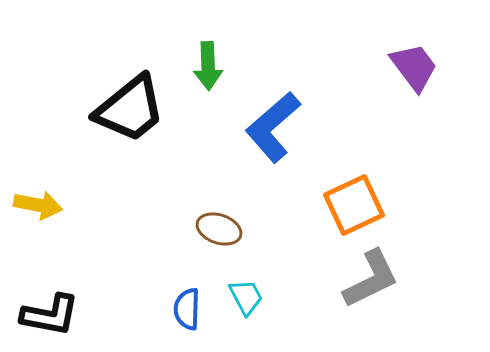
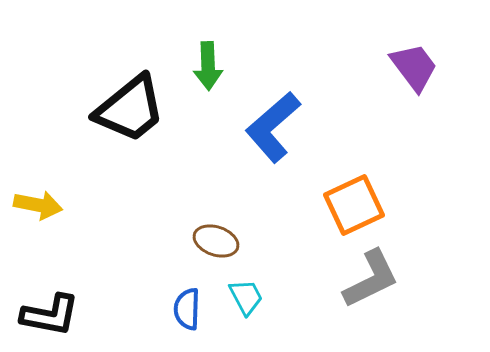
brown ellipse: moved 3 px left, 12 px down
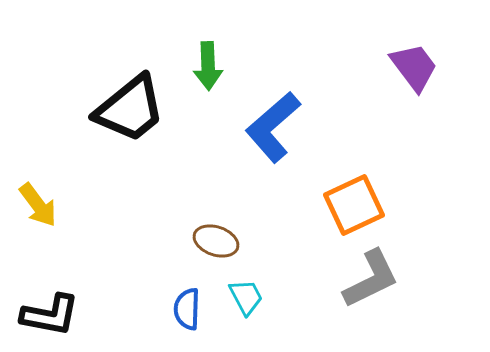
yellow arrow: rotated 42 degrees clockwise
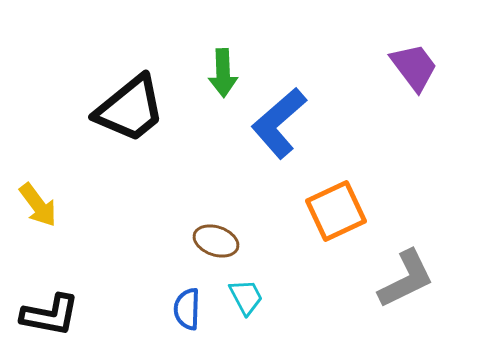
green arrow: moved 15 px right, 7 px down
blue L-shape: moved 6 px right, 4 px up
orange square: moved 18 px left, 6 px down
gray L-shape: moved 35 px right
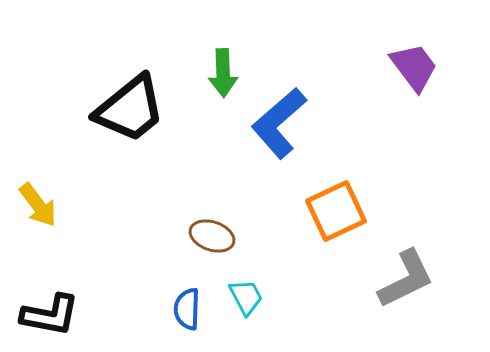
brown ellipse: moved 4 px left, 5 px up
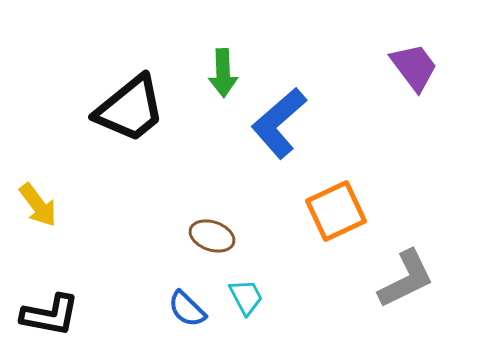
blue semicircle: rotated 48 degrees counterclockwise
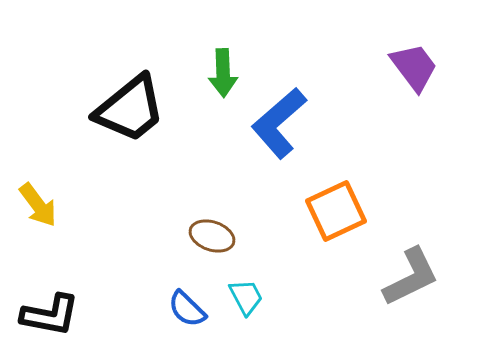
gray L-shape: moved 5 px right, 2 px up
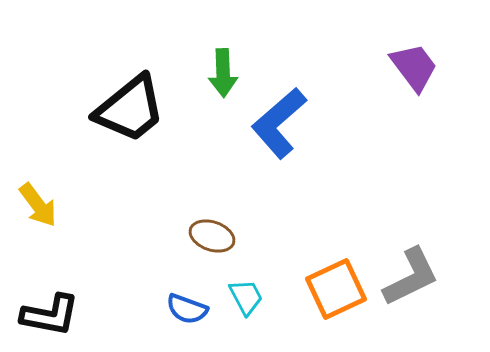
orange square: moved 78 px down
blue semicircle: rotated 24 degrees counterclockwise
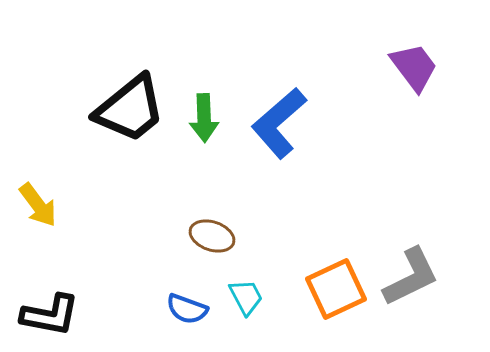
green arrow: moved 19 px left, 45 px down
